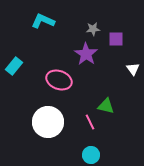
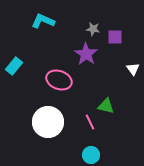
gray star: rotated 16 degrees clockwise
purple square: moved 1 px left, 2 px up
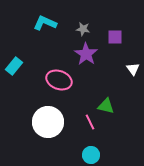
cyan L-shape: moved 2 px right, 2 px down
gray star: moved 10 px left
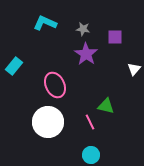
white triangle: moved 1 px right; rotated 16 degrees clockwise
pink ellipse: moved 4 px left, 5 px down; rotated 45 degrees clockwise
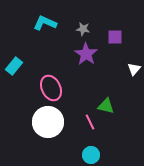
pink ellipse: moved 4 px left, 3 px down
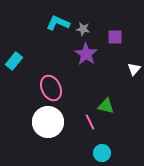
cyan L-shape: moved 13 px right
cyan rectangle: moved 5 px up
cyan circle: moved 11 px right, 2 px up
